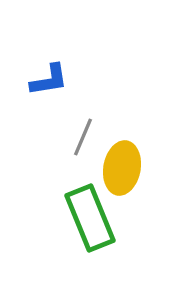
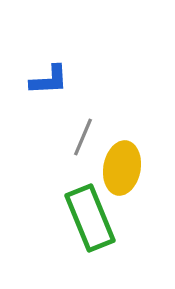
blue L-shape: rotated 6 degrees clockwise
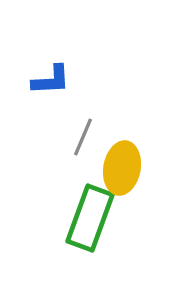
blue L-shape: moved 2 px right
green rectangle: rotated 42 degrees clockwise
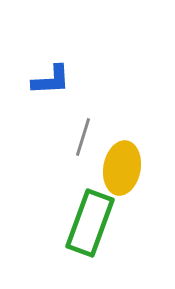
gray line: rotated 6 degrees counterclockwise
green rectangle: moved 5 px down
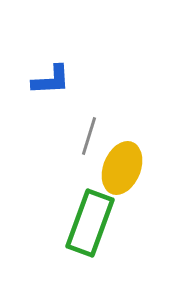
gray line: moved 6 px right, 1 px up
yellow ellipse: rotated 12 degrees clockwise
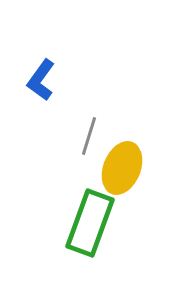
blue L-shape: moved 10 px left; rotated 129 degrees clockwise
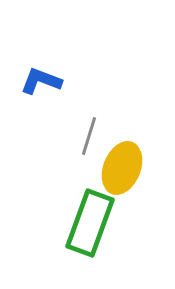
blue L-shape: moved 1 px down; rotated 75 degrees clockwise
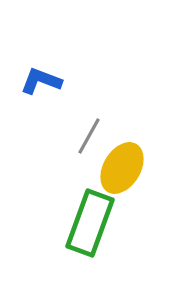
gray line: rotated 12 degrees clockwise
yellow ellipse: rotated 9 degrees clockwise
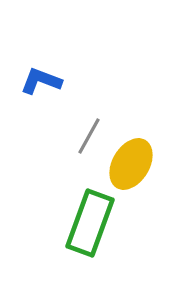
yellow ellipse: moved 9 px right, 4 px up
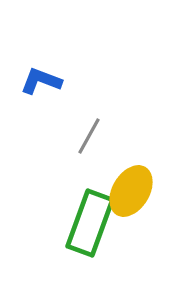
yellow ellipse: moved 27 px down
